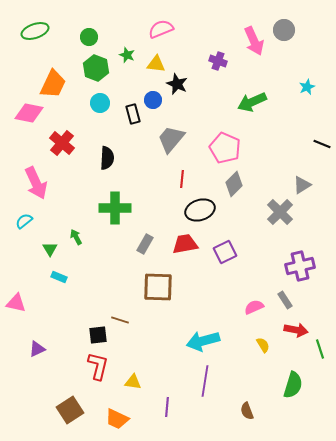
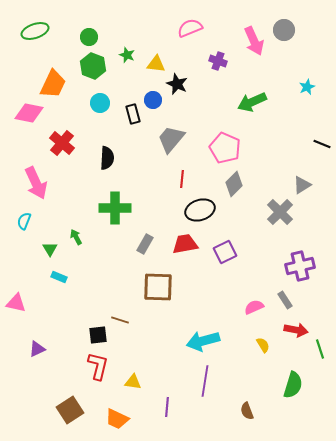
pink semicircle at (161, 29): moved 29 px right, 1 px up
green hexagon at (96, 68): moved 3 px left, 2 px up
cyan semicircle at (24, 221): rotated 30 degrees counterclockwise
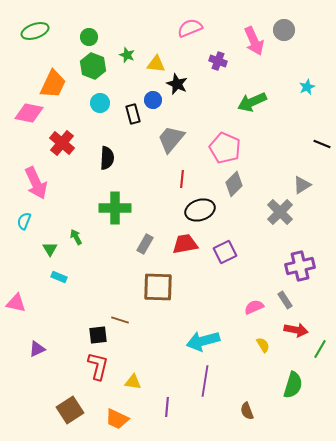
green line at (320, 349): rotated 48 degrees clockwise
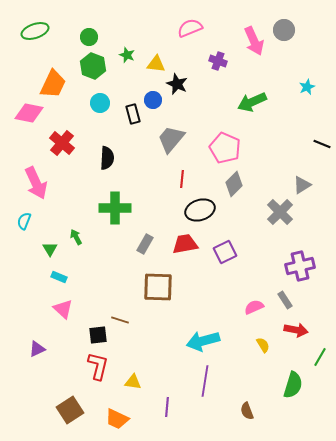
pink triangle at (16, 303): moved 47 px right, 6 px down; rotated 30 degrees clockwise
green line at (320, 349): moved 8 px down
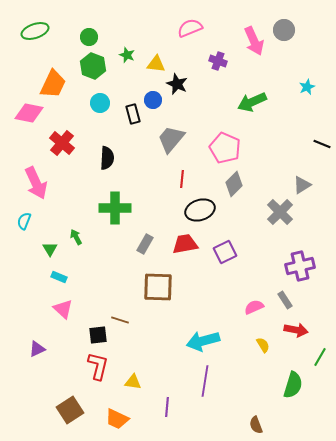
brown semicircle at (247, 411): moved 9 px right, 14 px down
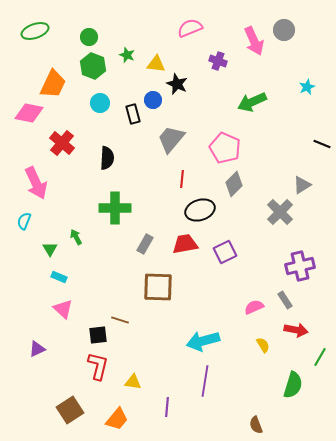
orange trapezoid at (117, 419): rotated 75 degrees counterclockwise
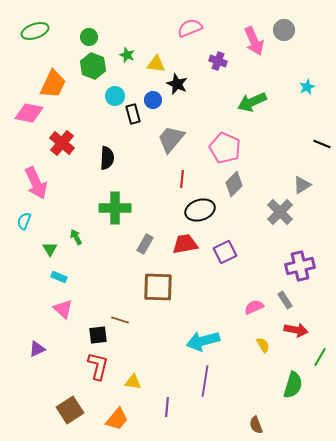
cyan circle at (100, 103): moved 15 px right, 7 px up
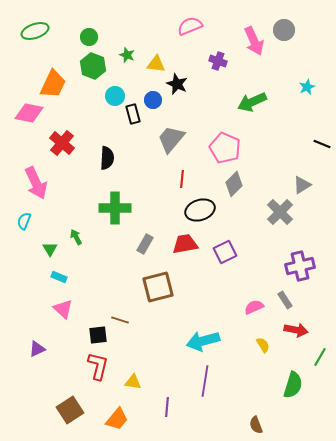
pink semicircle at (190, 28): moved 2 px up
brown square at (158, 287): rotated 16 degrees counterclockwise
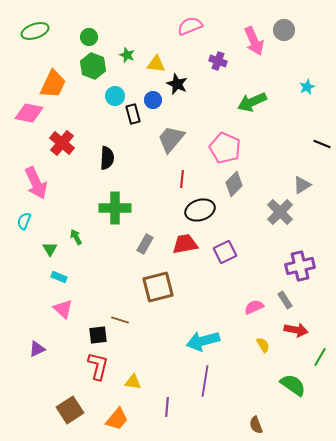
green semicircle at (293, 385): rotated 72 degrees counterclockwise
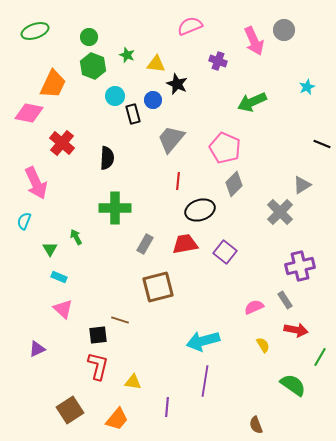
red line at (182, 179): moved 4 px left, 2 px down
purple square at (225, 252): rotated 25 degrees counterclockwise
